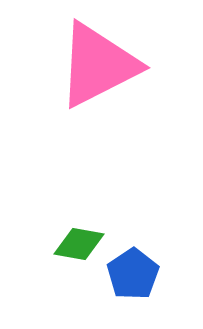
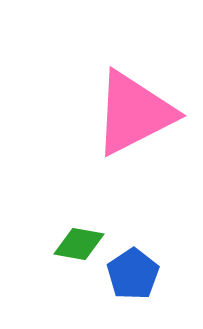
pink triangle: moved 36 px right, 48 px down
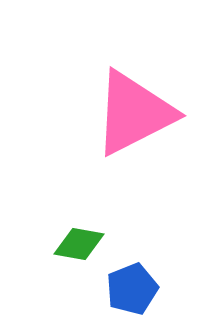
blue pentagon: moved 1 px left, 15 px down; rotated 12 degrees clockwise
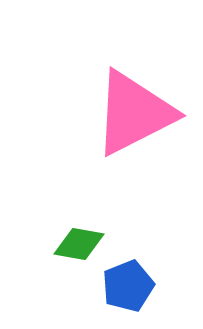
blue pentagon: moved 4 px left, 3 px up
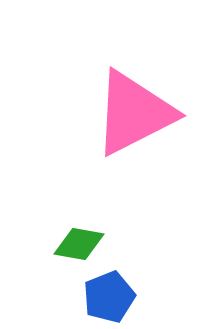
blue pentagon: moved 19 px left, 11 px down
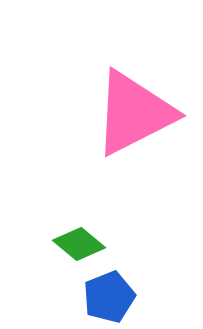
green diamond: rotated 30 degrees clockwise
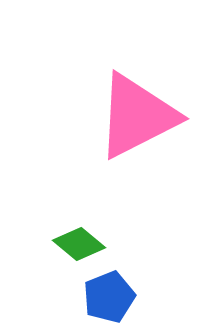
pink triangle: moved 3 px right, 3 px down
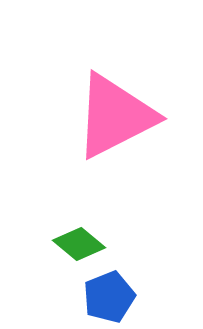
pink triangle: moved 22 px left
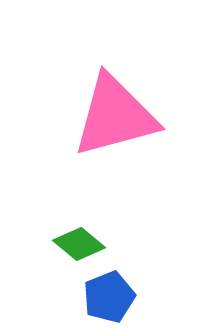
pink triangle: rotated 12 degrees clockwise
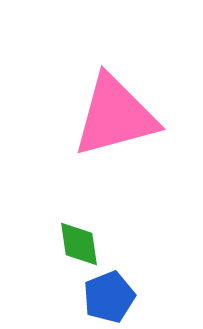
green diamond: rotated 42 degrees clockwise
